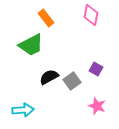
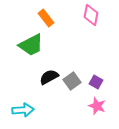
purple square: moved 13 px down
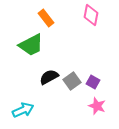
purple square: moved 3 px left
cyan arrow: rotated 20 degrees counterclockwise
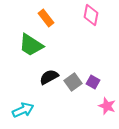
green trapezoid: rotated 60 degrees clockwise
gray square: moved 1 px right, 1 px down
pink star: moved 10 px right
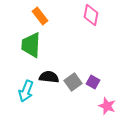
orange rectangle: moved 6 px left, 2 px up
green trapezoid: rotated 60 degrees clockwise
black semicircle: rotated 36 degrees clockwise
cyan arrow: moved 3 px right, 19 px up; rotated 135 degrees clockwise
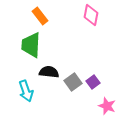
black semicircle: moved 5 px up
purple square: rotated 24 degrees clockwise
cyan arrow: rotated 40 degrees counterclockwise
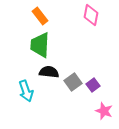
green trapezoid: moved 9 px right
purple square: moved 3 px down
pink star: moved 3 px left, 5 px down
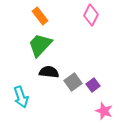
pink diamond: rotated 15 degrees clockwise
green trapezoid: rotated 40 degrees clockwise
cyan arrow: moved 5 px left, 6 px down
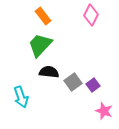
orange rectangle: moved 3 px right
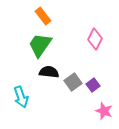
pink diamond: moved 4 px right, 24 px down
green trapezoid: rotated 8 degrees counterclockwise
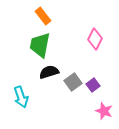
green trapezoid: rotated 24 degrees counterclockwise
black semicircle: rotated 24 degrees counterclockwise
